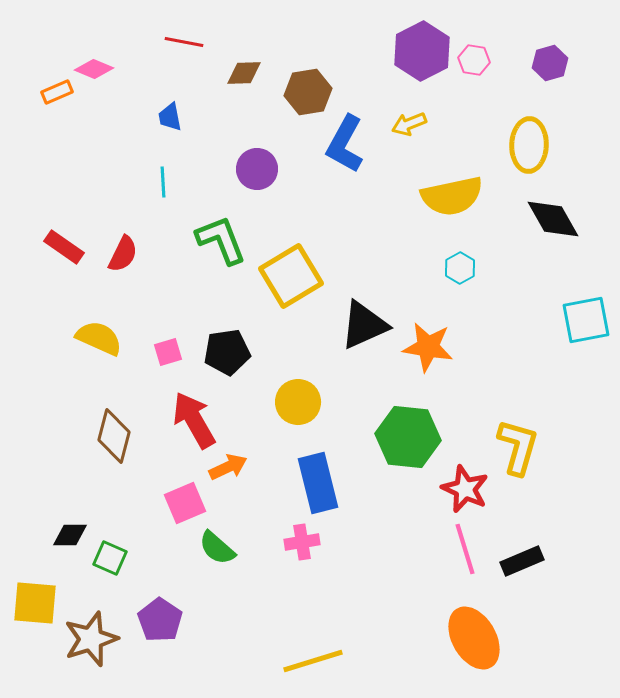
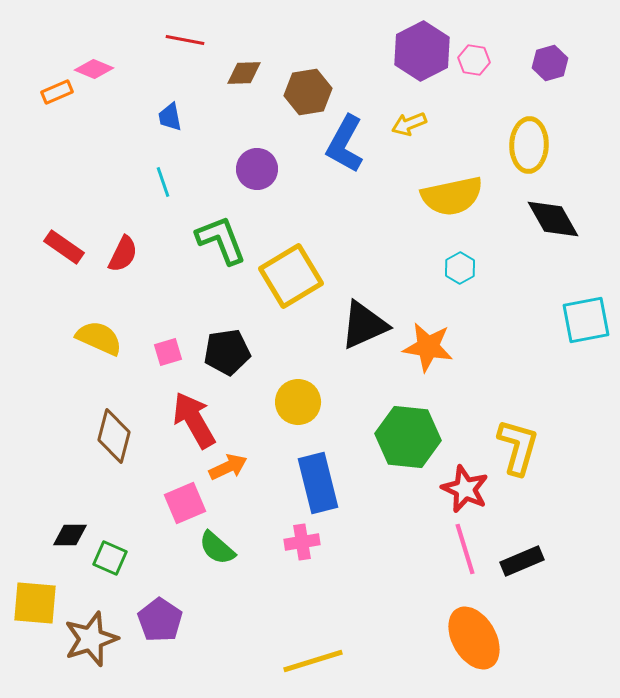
red line at (184, 42): moved 1 px right, 2 px up
cyan line at (163, 182): rotated 16 degrees counterclockwise
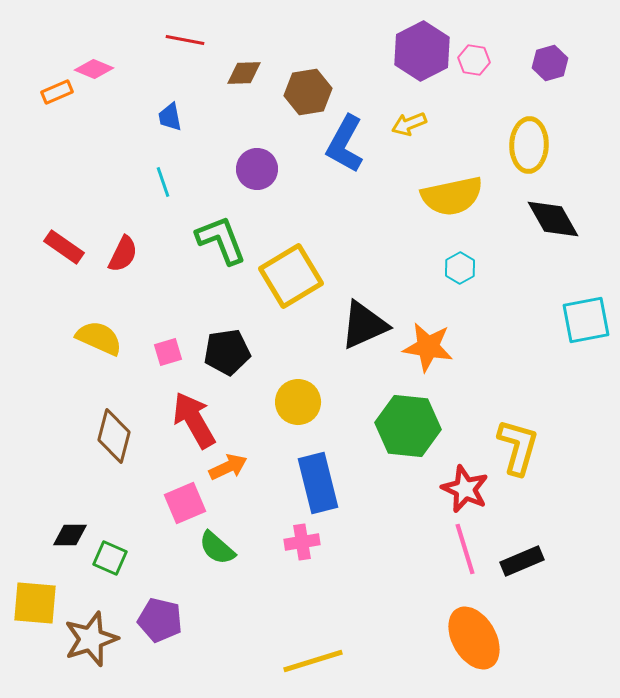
green hexagon at (408, 437): moved 11 px up
purple pentagon at (160, 620): rotated 21 degrees counterclockwise
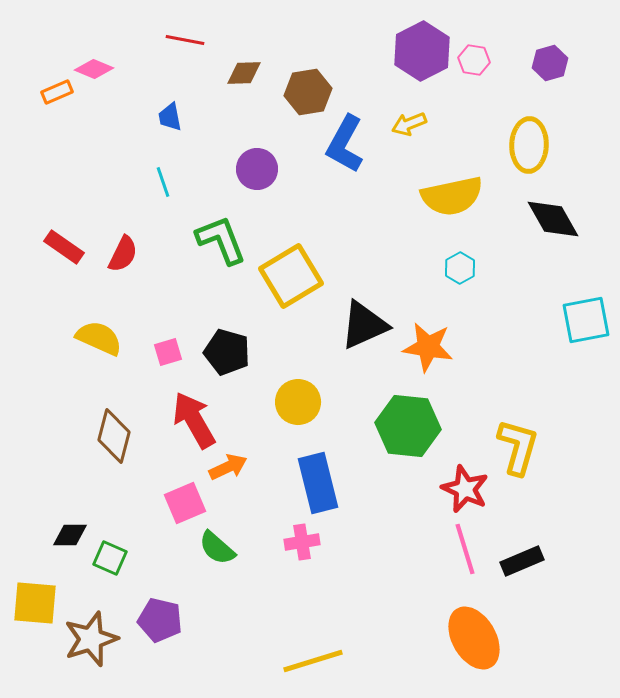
black pentagon at (227, 352): rotated 24 degrees clockwise
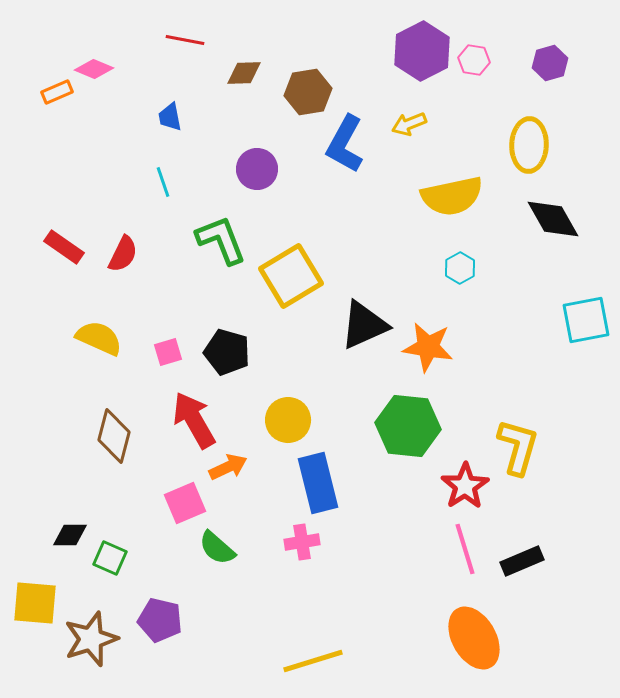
yellow circle at (298, 402): moved 10 px left, 18 px down
red star at (465, 489): moved 3 px up; rotated 15 degrees clockwise
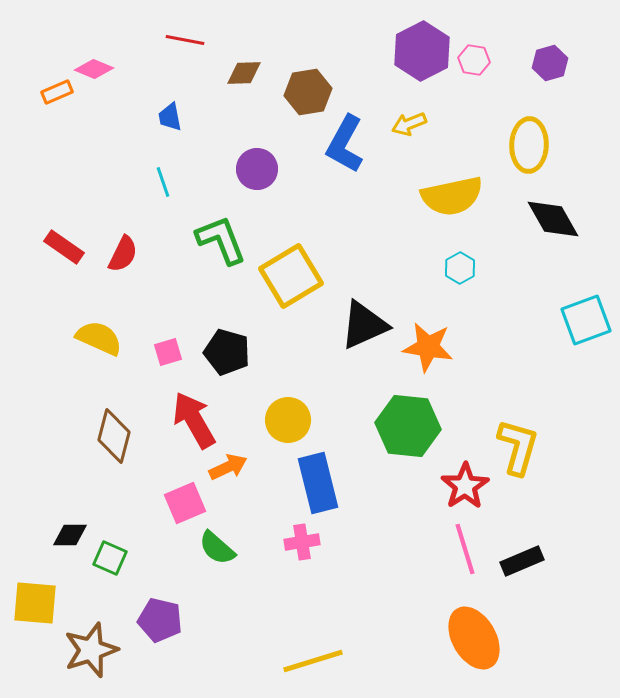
cyan square at (586, 320): rotated 9 degrees counterclockwise
brown star at (91, 639): moved 11 px down
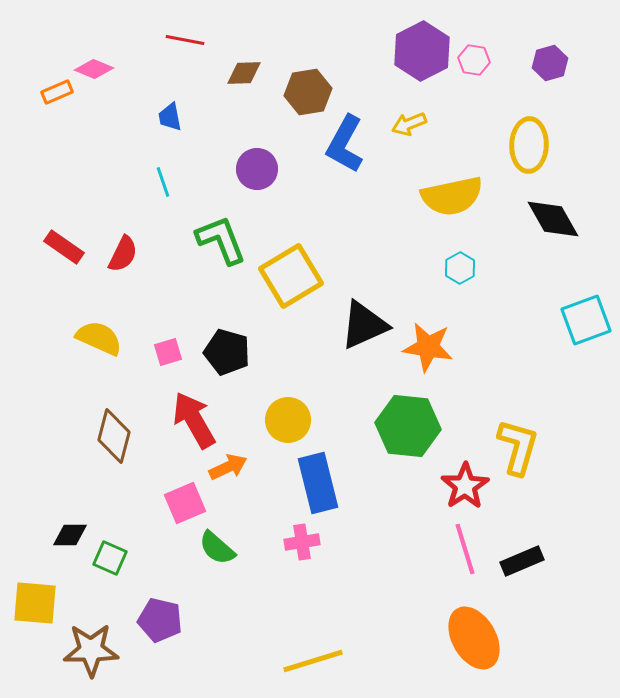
brown star at (91, 650): rotated 18 degrees clockwise
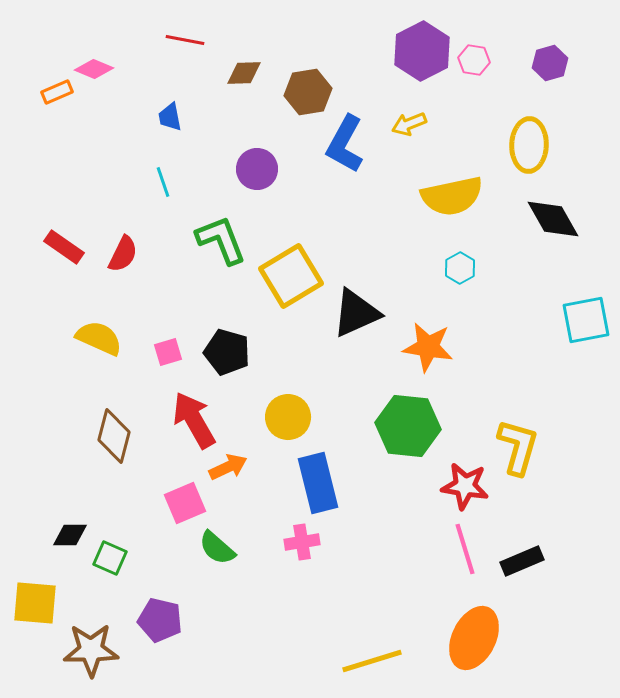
cyan square at (586, 320): rotated 9 degrees clockwise
black triangle at (364, 325): moved 8 px left, 12 px up
yellow circle at (288, 420): moved 3 px up
red star at (465, 486): rotated 30 degrees counterclockwise
orange ellipse at (474, 638): rotated 56 degrees clockwise
yellow line at (313, 661): moved 59 px right
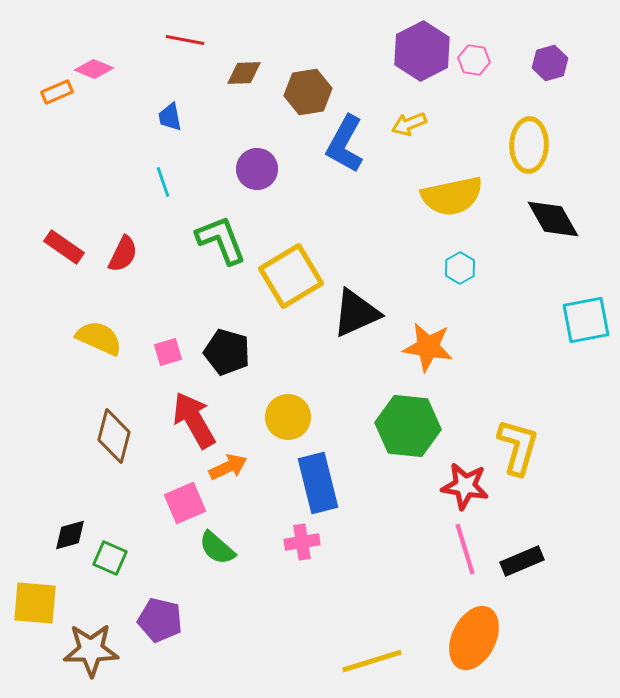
black diamond at (70, 535): rotated 15 degrees counterclockwise
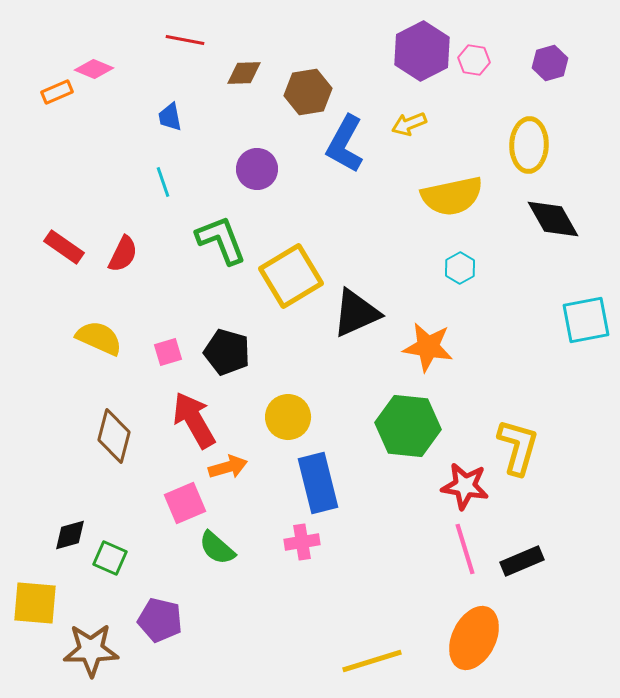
orange arrow at (228, 467): rotated 9 degrees clockwise
